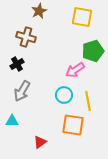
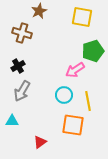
brown cross: moved 4 px left, 4 px up
black cross: moved 1 px right, 2 px down
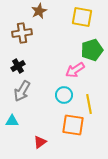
brown cross: rotated 24 degrees counterclockwise
green pentagon: moved 1 px left, 1 px up
yellow line: moved 1 px right, 3 px down
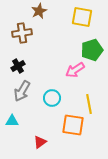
cyan circle: moved 12 px left, 3 px down
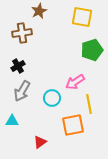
pink arrow: moved 12 px down
orange square: rotated 20 degrees counterclockwise
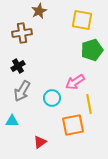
yellow square: moved 3 px down
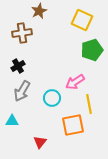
yellow square: rotated 15 degrees clockwise
red triangle: rotated 16 degrees counterclockwise
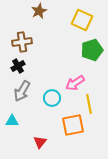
brown cross: moved 9 px down
pink arrow: moved 1 px down
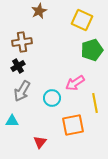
yellow line: moved 6 px right, 1 px up
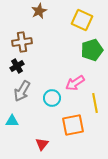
black cross: moved 1 px left
red triangle: moved 2 px right, 2 px down
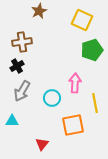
pink arrow: rotated 126 degrees clockwise
